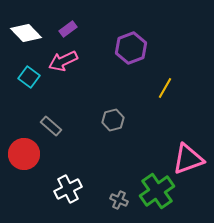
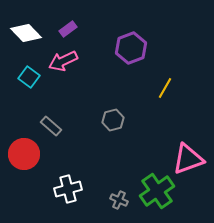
white cross: rotated 12 degrees clockwise
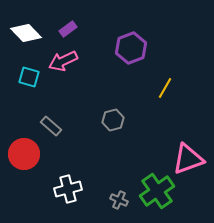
cyan square: rotated 20 degrees counterclockwise
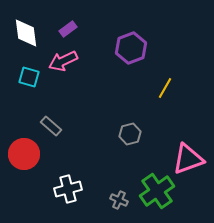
white diamond: rotated 36 degrees clockwise
gray hexagon: moved 17 px right, 14 px down
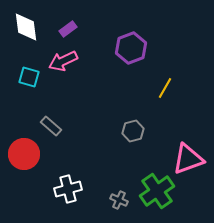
white diamond: moved 6 px up
gray hexagon: moved 3 px right, 3 px up
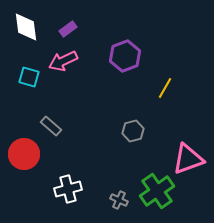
purple hexagon: moved 6 px left, 8 px down
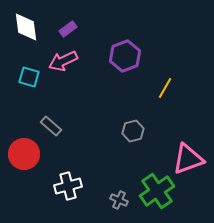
white cross: moved 3 px up
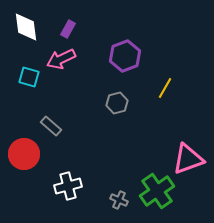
purple rectangle: rotated 24 degrees counterclockwise
pink arrow: moved 2 px left, 2 px up
gray hexagon: moved 16 px left, 28 px up
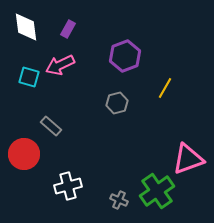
pink arrow: moved 1 px left, 6 px down
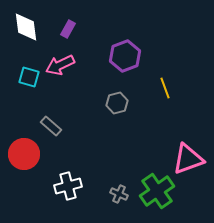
yellow line: rotated 50 degrees counterclockwise
gray cross: moved 6 px up
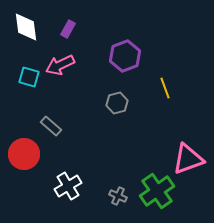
white cross: rotated 16 degrees counterclockwise
gray cross: moved 1 px left, 2 px down
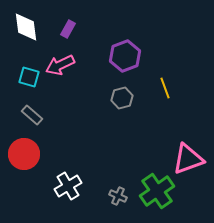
gray hexagon: moved 5 px right, 5 px up
gray rectangle: moved 19 px left, 11 px up
